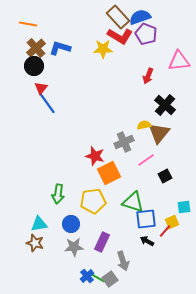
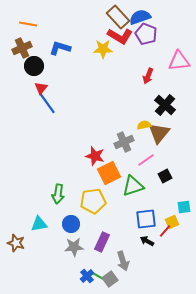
brown cross: moved 14 px left; rotated 18 degrees clockwise
green triangle: moved 16 px up; rotated 35 degrees counterclockwise
brown star: moved 19 px left
green line: moved 2 px up
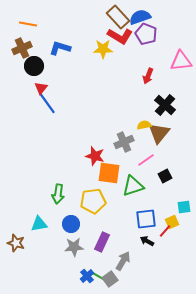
pink triangle: moved 2 px right
orange square: rotated 35 degrees clockwise
gray arrow: rotated 132 degrees counterclockwise
